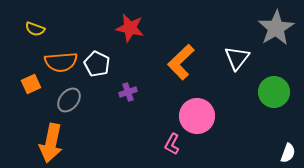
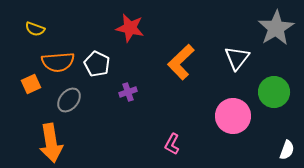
orange semicircle: moved 3 px left
pink circle: moved 36 px right
orange arrow: rotated 21 degrees counterclockwise
white semicircle: moved 1 px left, 3 px up
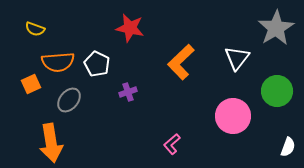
green circle: moved 3 px right, 1 px up
pink L-shape: rotated 20 degrees clockwise
white semicircle: moved 1 px right, 3 px up
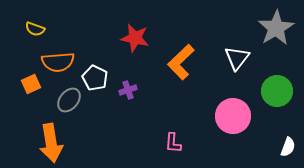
red star: moved 5 px right, 10 px down
white pentagon: moved 2 px left, 14 px down
purple cross: moved 2 px up
pink L-shape: moved 1 px right, 1 px up; rotated 45 degrees counterclockwise
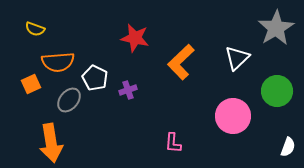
white triangle: rotated 8 degrees clockwise
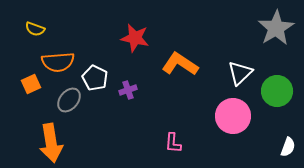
white triangle: moved 3 px right, 15 px down
orange L-shape: moved 1 px left, 2 px down; rotated 78 degrees clockwise
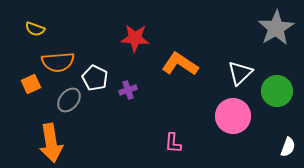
red star: rotated 8 degrees counterclockwise
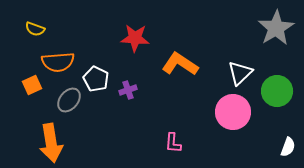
white pentagon: moved 1 px right, 1 px down
orange square: moved 1 px right, 1 px down
pink circle: moved 4 px up
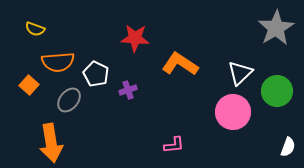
white pentagon: moved 5 px up
orange square: moved 3 px left; rotated 24 degrees counterclockwise
pink L-shape: moved 1 px right, 2 px down; rotated 100 degrees counterclockwise
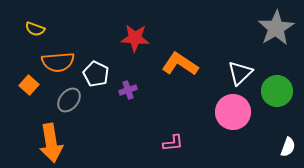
pink L-shape: moved 1 px left, 2 px up
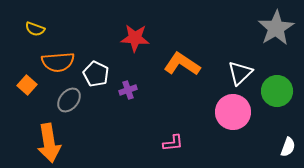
orange L-shape: moved 2 px right
orange square: moved 2 px left
orange arrow: moved 2 px left
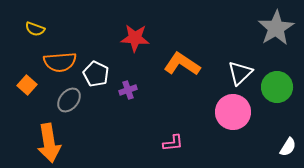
orange semicircle: moved 2 px right
green circle: moved 4 px up
white semicircle: rotated 12 degrees clockwise
